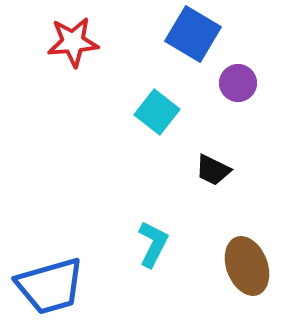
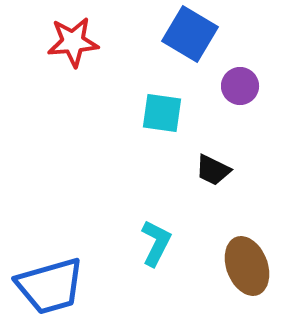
blue square: moved 3 px left
purple circle: moved 2 px right, 3 px down
cyan square: moved 5 px right, 1 px down; rotated 30 degrees counterclockwise
cyan L-shape: moved 3 px right, 1 px up
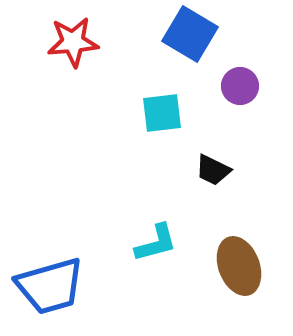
cyan square: rotated 15 degrees counterclockwise
cyan L-shape: rotated 48 degrees clockwise
brown ellipse: moved 8 px left
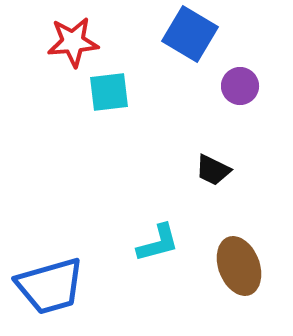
cyan square: moved 53 px left, 21 px up
cyan L-shape: moved 2 px right
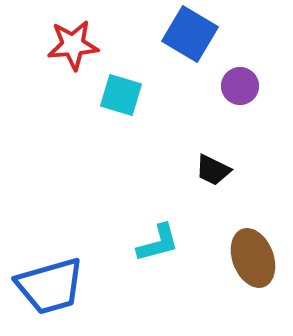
red star: moved 3 px down
cyan square: moved 12 px right, 3 px down; rotated 24 degrees clockwise
brown ellipse: moved 14 px right, 8 px up
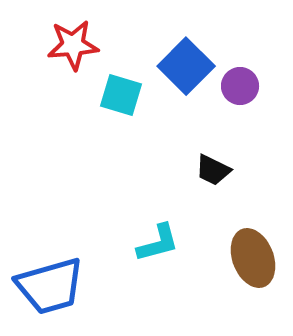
blue square: moved 4 px left, 32 px down; rotated 14 degrees clockwise
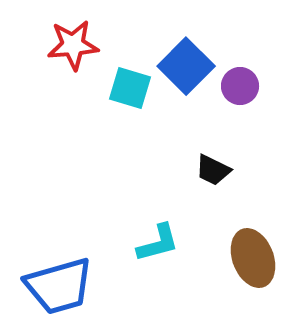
cyan square: moved 9 px right, 7 px up
blue trapezoid: moved 9 px right
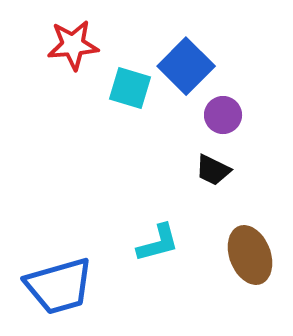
purple circle: moved 17 px left, 29 px down
brown ellipse: moved 3 px left, 3 px up
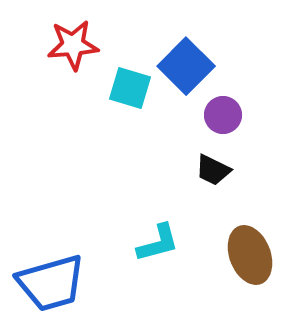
blue trapezoid: moved 8 px left, 3 px up
